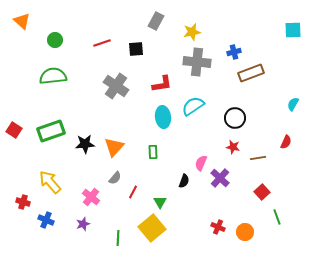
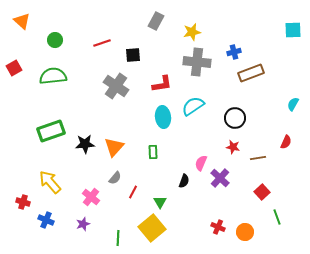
black square at (136, 49): moved 3 px left, 6 px down
red square at (14, 130): moved 62 px up; rotated 28 degrees clockwise
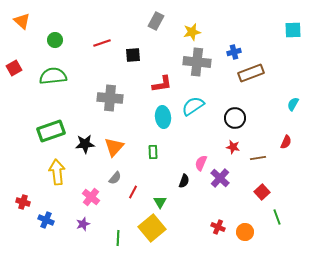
gray cross at (116, 86): moved 6 px left, 12 px down; rotated 30 degrees counterclockwise
yellow arrow at (50, 182): moved 7 px right, 10 px up; rotated 35 degrees clockwise
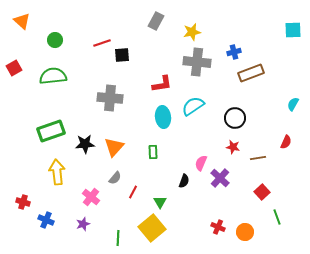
black square at (133, 55): moved 11 px left
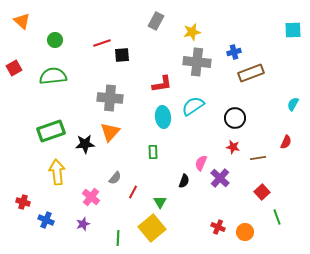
orange triangle at (114, 147): moved 4 px left, 15 px up
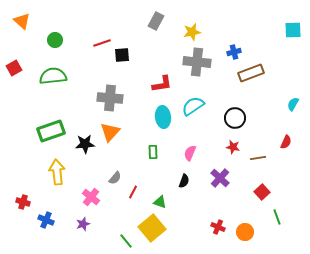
pink semicircle at (201, 163): moved 11 px left, 10 px up
green triangle at (160, 202): rotated 40 degrees counterclockwise
green line at (118, 238): moved 8 px right, 3 px down; rotated 42 degrees counterclockwise
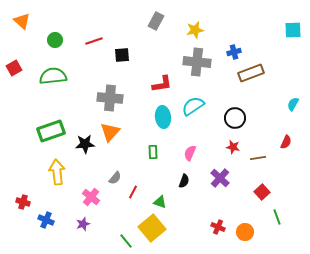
yellow star at (192, 32): moved 3 px right, 2 px up
red line at (102, 43): moved 8 px left, 2 px up
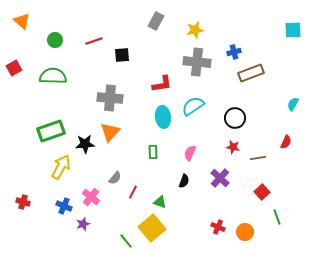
green semicircle at (53, 76): rotated 8 degrees clockwise
yellow arrow at (57, 172): moved 4 px right, 5 px up; rotated 35 degrees clockwise
blue cross at (46, 220): moved 18 px right, 14 px up
